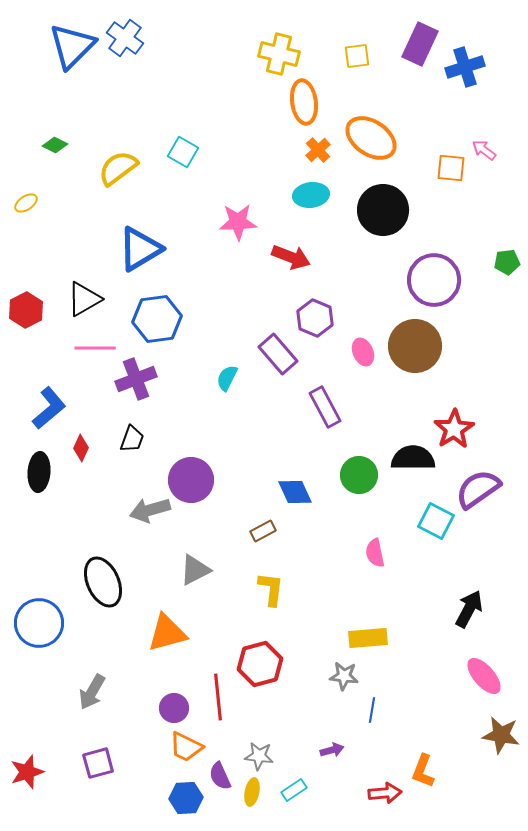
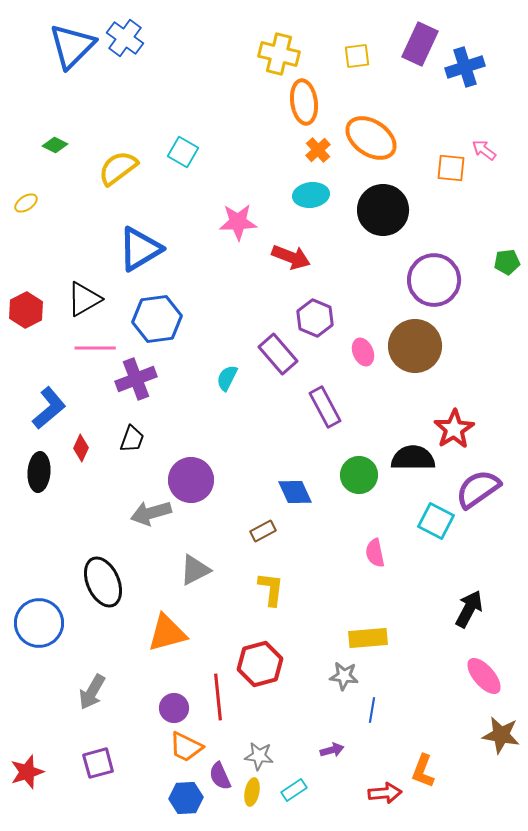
gray arrow at (150, 510): moved 1 px right, 3 px down
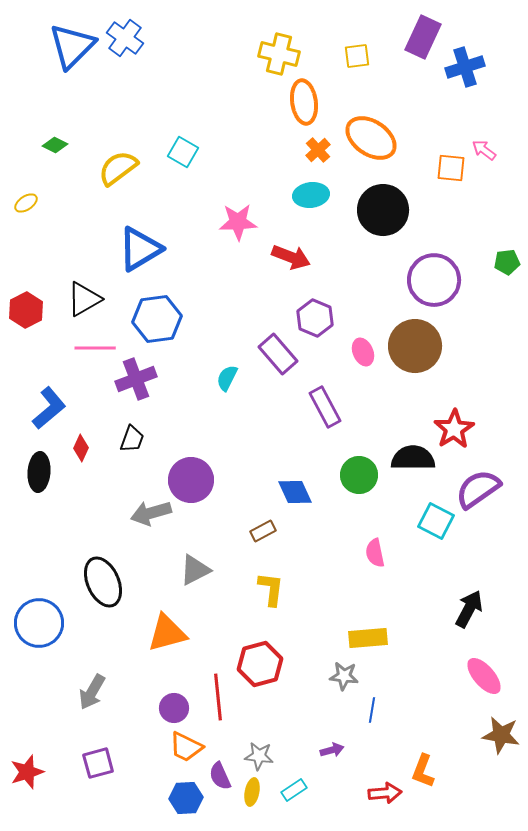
purple rectangle at (420, 44): moved 3 px right, 7 px up
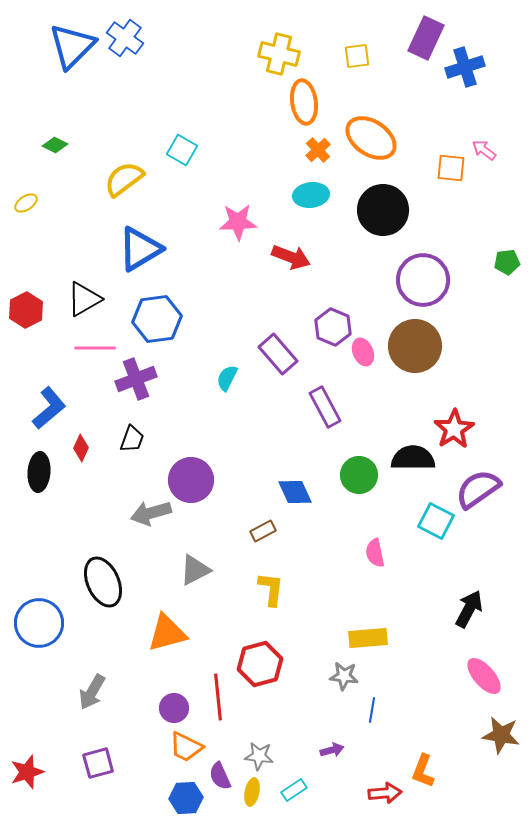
purple rectangle at (423, 37): moved 3 px right, 1 px down
cyan square at (183, 152): moved 1 px left, 2 px up
yellow semicircle at (118, 168): moved 6 px right, 11 px down
purple circle at (434, 280): moved 11 px left
purple hexagon at (315, 318): moved 18 px right, 9 px down
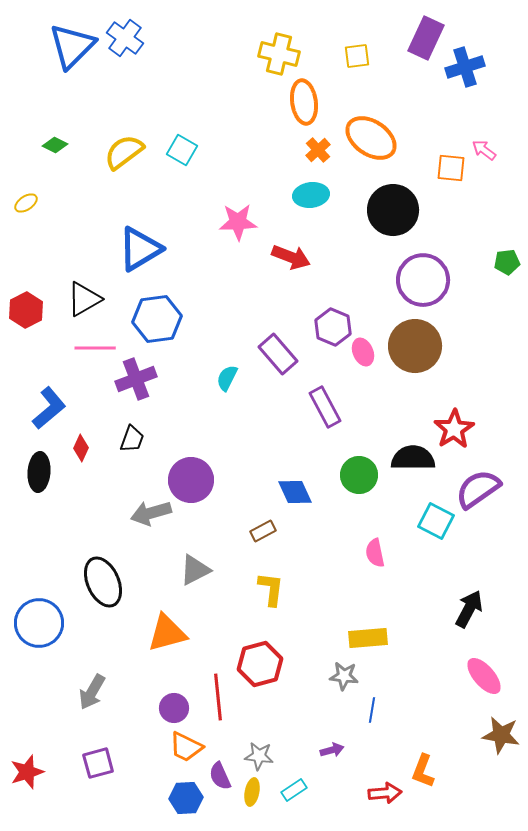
yellow semicircle at (124, 179): moved 27 px up
black circle at (383, 210): moved 10 px right
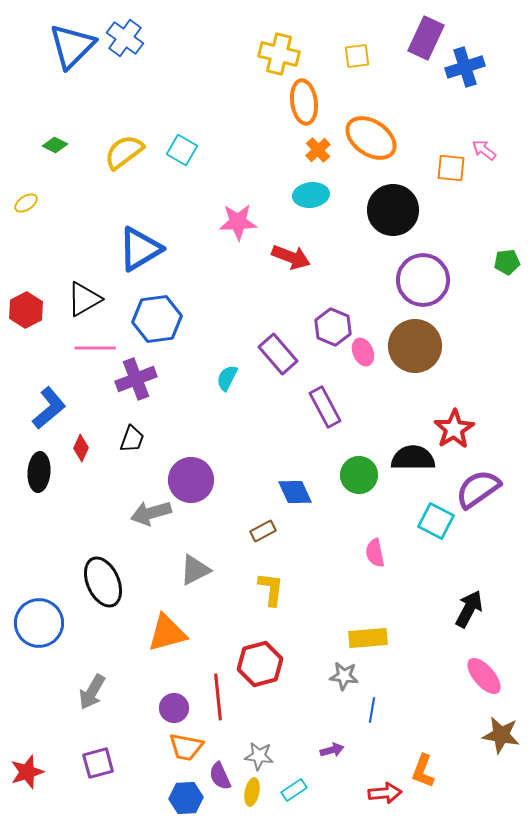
orange trapezoid at (186, 747): rotated 15 degrees counterclockwise
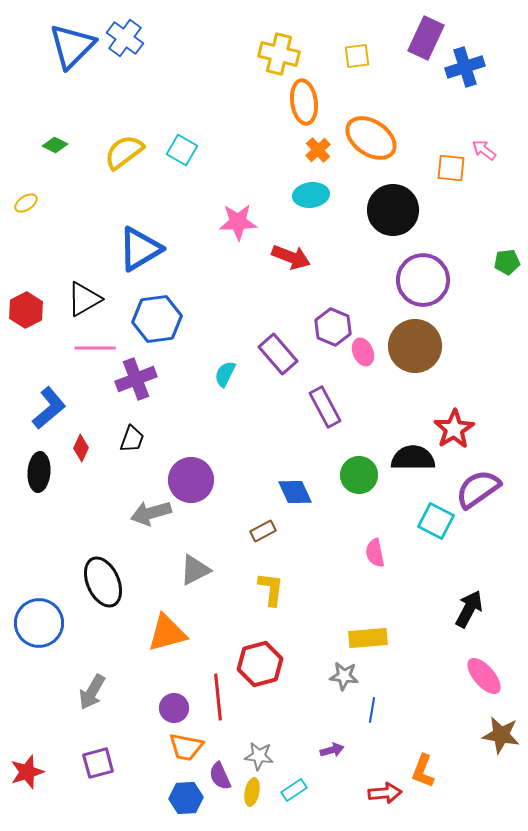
cyan semicircle at (227, 378): moved 2 px left, 4 px up
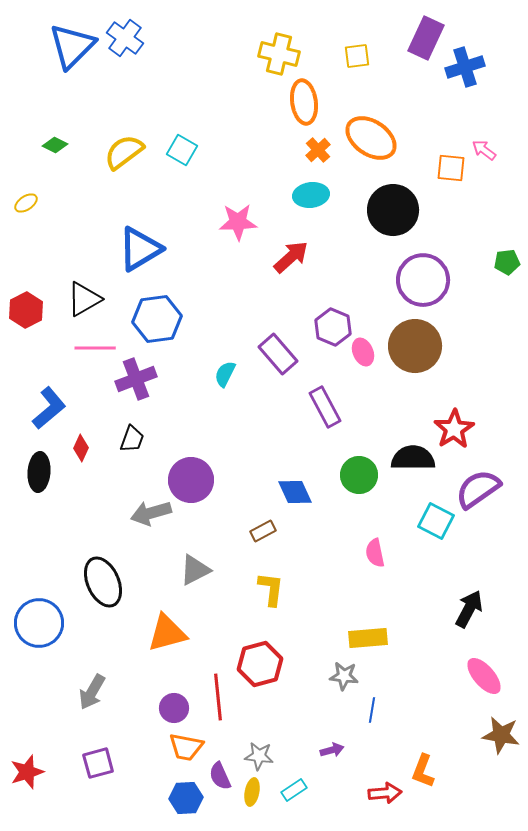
red arrow at (291, 257): rotated 63 degrees counterclockwise
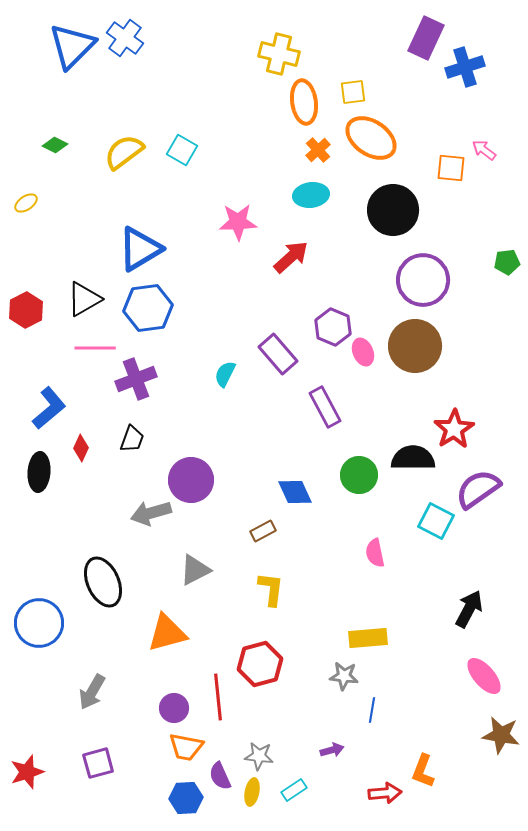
yellow square at (357, 56): moved 4 px left, 36 px down
blue hexagon at (157, 319): moved 9 px left, 11 px up
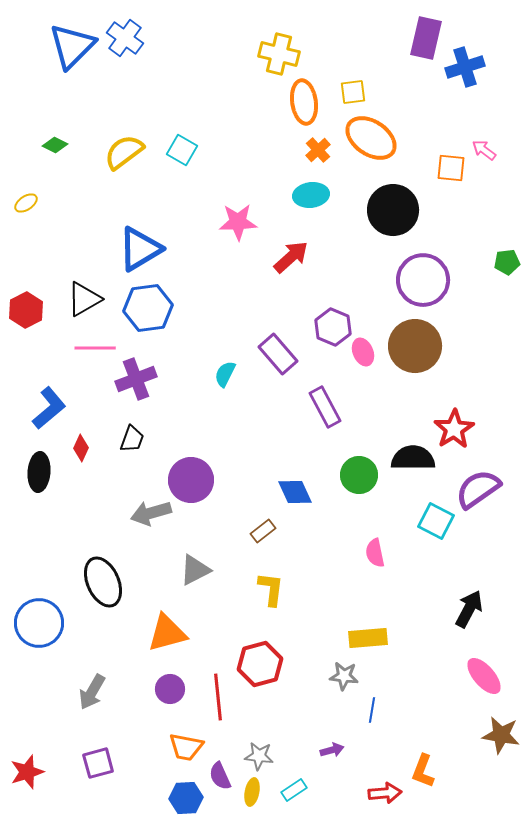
purple rectangle at (426, 38): rotated 12 degrees counterclockwise
brown rectangle at (263, 531): rotated 10 degrees counterclockwise
purple circle at (174, 708): moved 4 px left, 19 px up
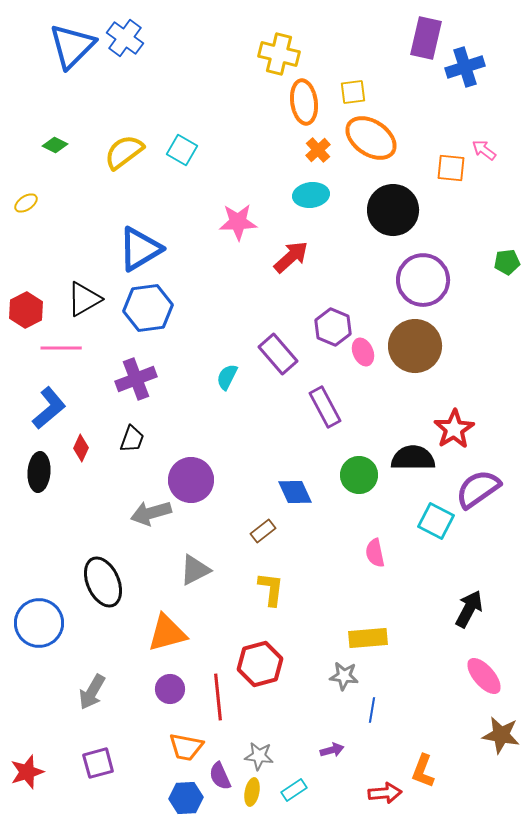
pink line at (95, 348): moved 34 px left
cyan semicircle at (225, 374): moved 2 px right, 3 px down
